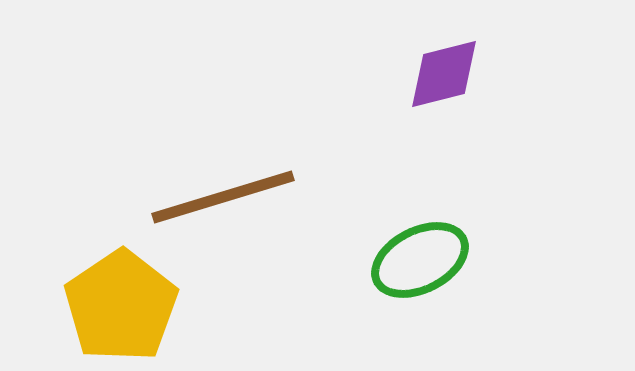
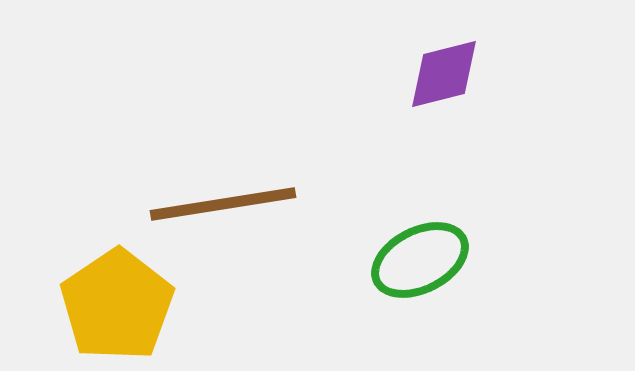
brown line: moved 7 px down; rotated 8 degrees clockwise
yellow pentagon: moved 4 px left, 1 px up
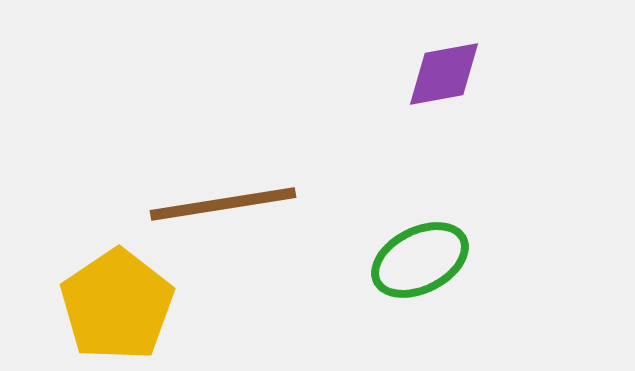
purple diamond: rotated 4 degrees clockwise
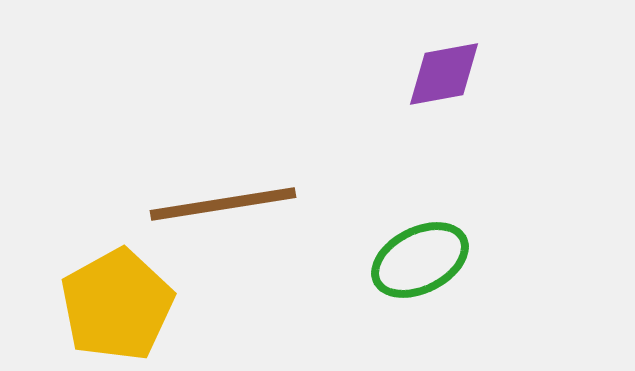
yellow pentagon: rotated 5 degrees clockwise
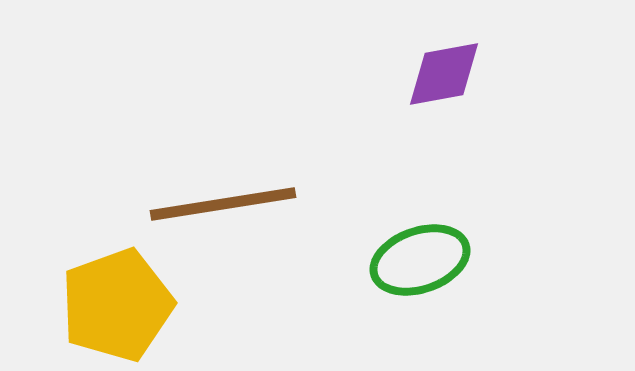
green ellipse: rotated 8 degrees clockwise
yellow pentagon: rotated 9 degrees clockwise
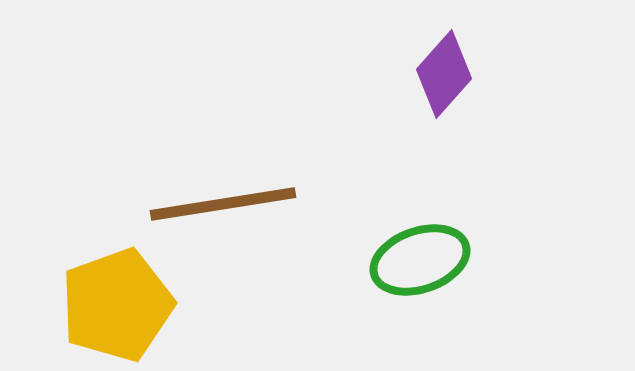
purple diamond: rotated 38 degrees counterclockwise
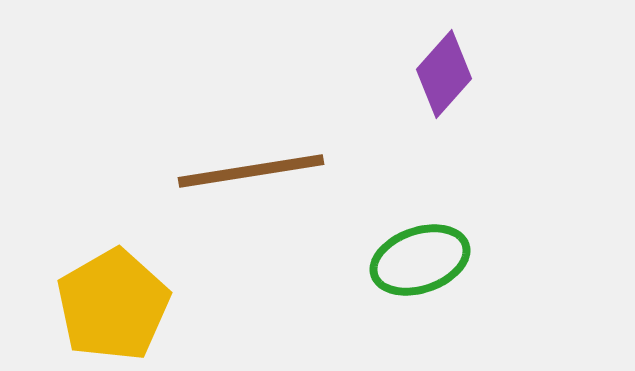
brown line: moved 28 px right, 33 px up
yellow pentagon: moved 4 px left; rotated 10 degrees counterclockwise
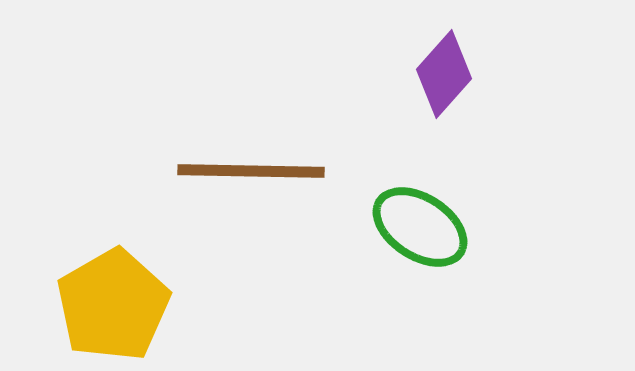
brown line: rotated 10 degrees clockwise
green ellipse: moved 33 px up; rotated 52 degrees clockwise
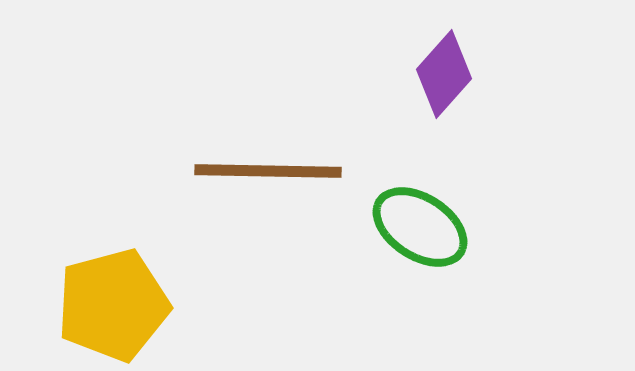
brown line: moved 17 px right
yellow pentagon: rotated 15 degrees clockwise
